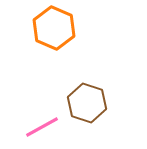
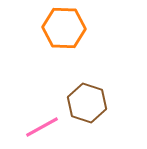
orange hexagon: moved 10 px right; rotated 21 degrees counterclockwise
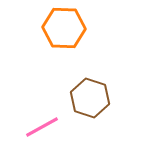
brown hexagon: moved 3 px right, 5 px up
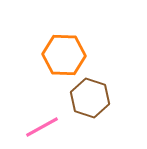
orange hexagon: moved 27 px down
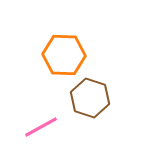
pink line: moved 1 px left
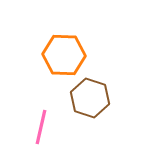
pink line: rotated 48 degrees counterclockwise
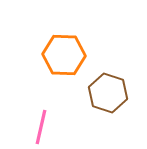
brown hexagon: moved 18 px right, 5 px up
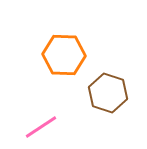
pink line: rotated 44 degrees clockwise
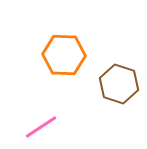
brown hexagon: moved 11 px right, 9 px up
